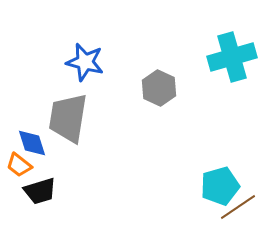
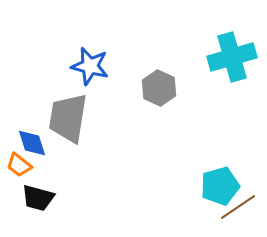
blue star: moved 5 px right, 4 px down
black trapezoid: moved 2 px left, 7 px down; rotated 32 degrees clockwise
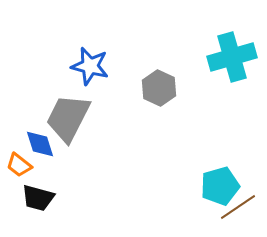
gray trapezoid: rotated 18 degrees clockwise
blue diamond: moved 8 px right, 1 px down
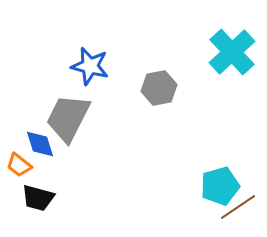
cyan cross: moved 5 px up; rotated 27 degrees counterclockwise
gray hexagon: rotated 24 degrees clockwise
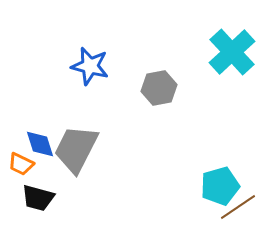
gray trapezoid: moved 8 px right, 31 px down
orange trapezoid: moved 2 px right, 1 px up; rotated 12 degrees counterclockwise
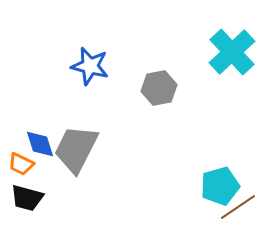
black trapezoid: moved 11 px left
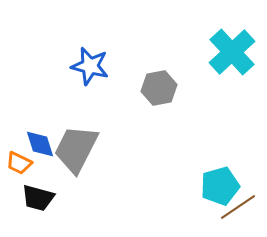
orange trapezoid: moved 2 px left, 1 px up
black trapezoid: moved 11 px right
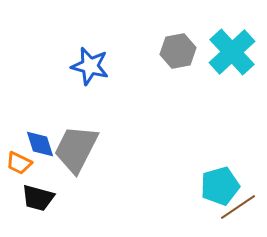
gray hexagon: moved 19 px right, 37 px up
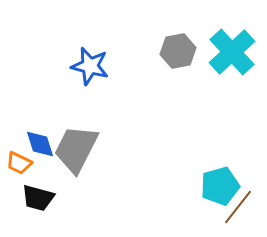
brown line: rotated 18 degrees counterclockwise
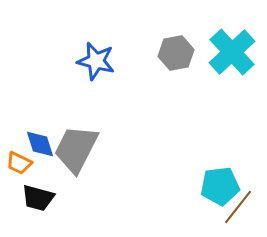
gray hexagon: moved 2 px left, 2 px down
blue star: moved 6 px right, 5 px up
cyan pentagon: rotated 9 degrees clockwise
